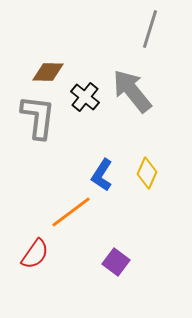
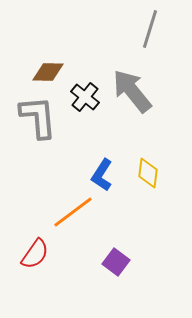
gray L-shape: rotated 12 degrees counterclockwise
yellow diamond: moved 1 px right; rotated 16 degrees counterclockwise
orange line: moved 2 px right
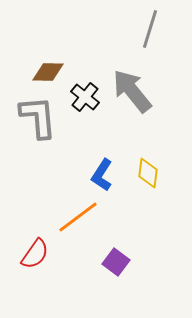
orange line: moved 5 px right, 5 px down
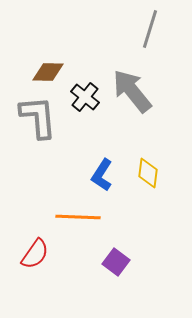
orange line: rotated 39 degrees clockwise
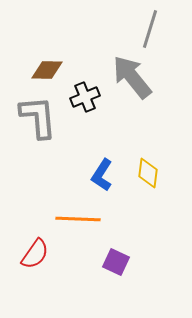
brown diamond: moved 1 px left, 2 px up
gray arrow: moved 14 px up
black cross: rotated 28 degrees clockwise
orange line: moved 2 px down
purple square: rotated 12 degrees counterclockwise
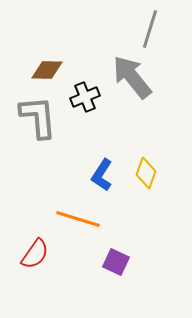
yellow diamond: moved 2 px left; rotated 12 degrees clockwise
orange line: rotated 15 degrees clockwise
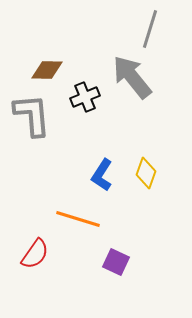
gray L-shape: moved 6 px left, 2 px up
